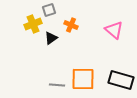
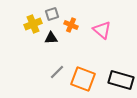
gray square: moved 3 px right, 4 px down
pink triangle: moved 12 px left
black triangle: rotated 32 degrees clockwise
orange square: rotated 20 degrees clockwise
gray line: moved 13 px up; rotated 49 degrees counterclockwise
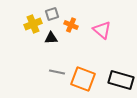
gray line: rotated 56 degrees clockwise
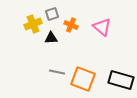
pink triangle: moved 3 px up
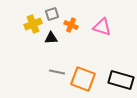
pink triangle: rotated 24 degrees counterclockwise
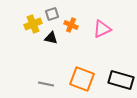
pink triangle: moved 2 px down; rotated 42 degrees counterclockwise
black triangle: rotated 16 degrees clockwise
gray line: moved 11 px left, 12 px down
orange square: moved 1 px left
